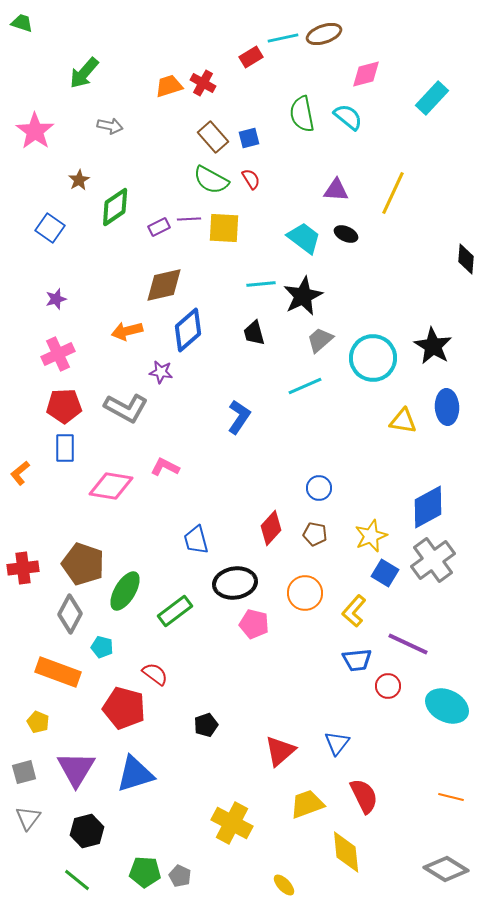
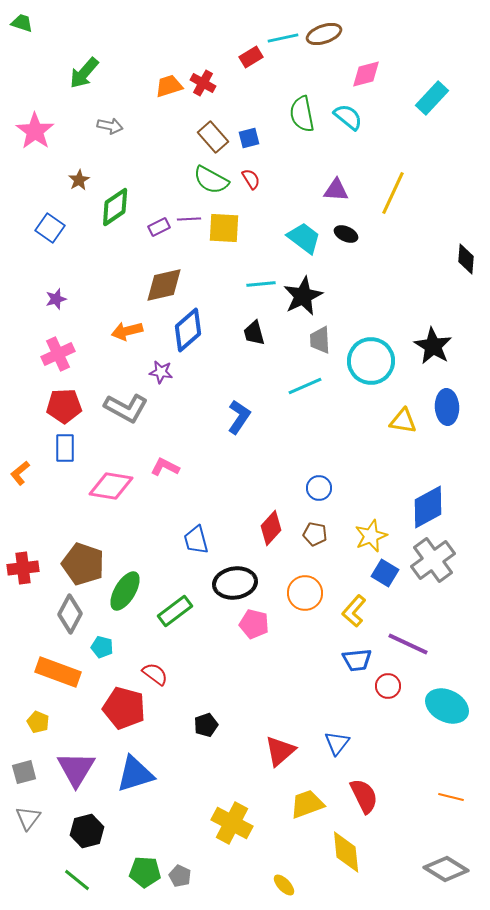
gray trapezoid at (320, 340): rotated 52 degrees counterclockwise
cyan circle at (373, 358): moved 2 px left, 3 px down
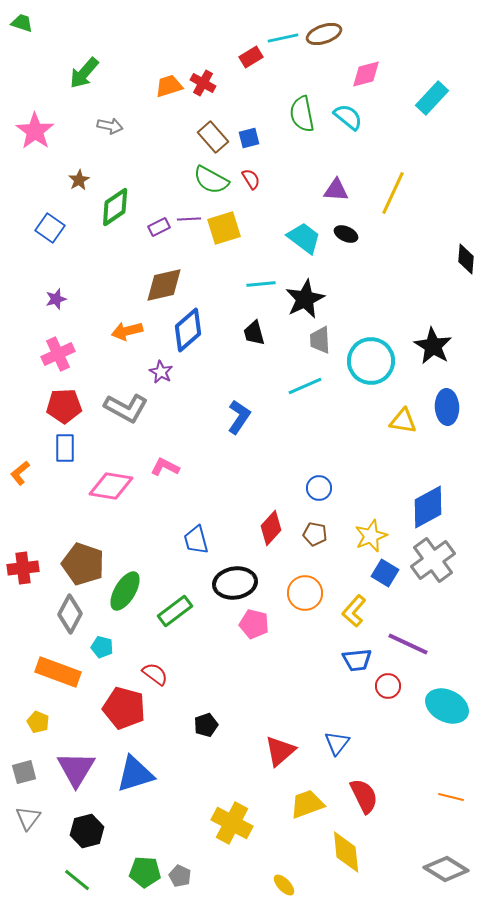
yellow square at (224, 228): rotated 20 degrees counterclockwise
black star at (303, 296): moved 2 px right, 3 px down
purple star at (161, 372): rotated 20 degrees clockwise
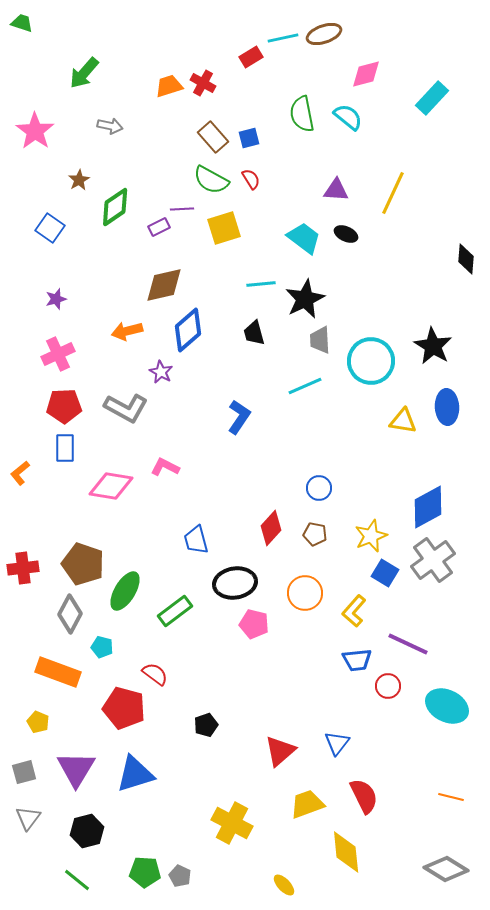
purple line at (189, 219): moved 7 px left, 10 px up
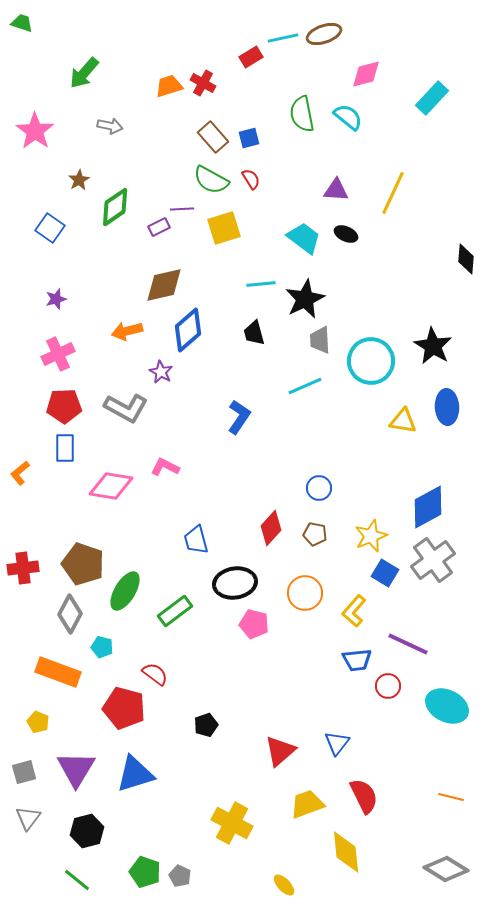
green pentagon at (145, 872): rotated 16 degrees clockwise
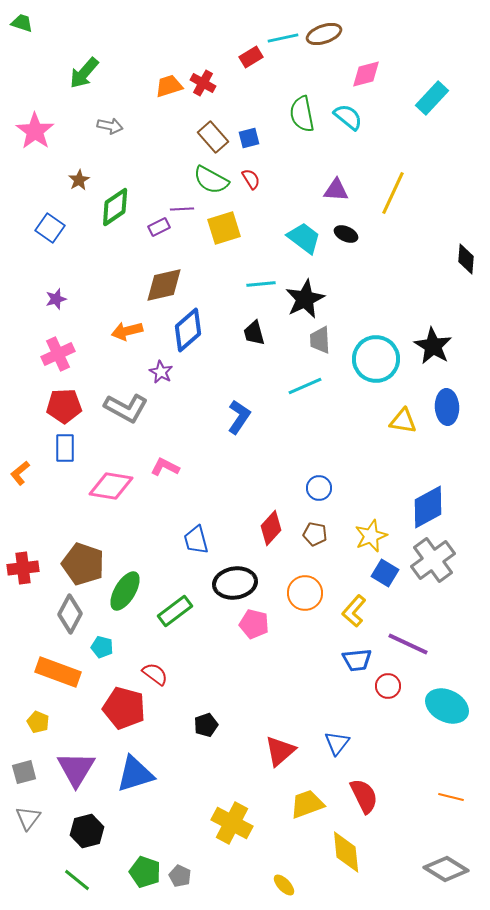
cyan circle at (371, 361): moved 5 px right, 2 px up
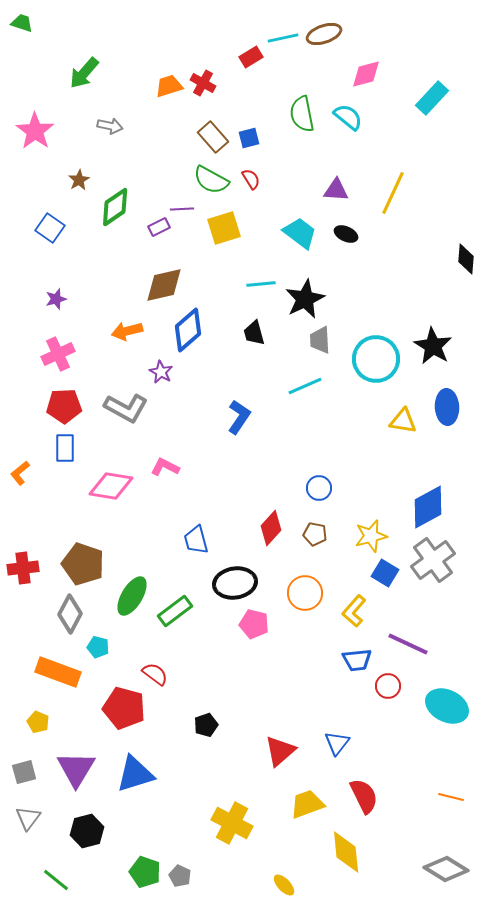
cyan trapezoid at (304, 238): moved 4 px left, 5 px up
yellow star at (371, 536): rotated 8 degrees clockwise
green ellipse at (125, 591): moved 7 px right, 5 px down
cyan pentagon at (102, 647): moved 4 px left
green line at (77, 880): moved 21 px left
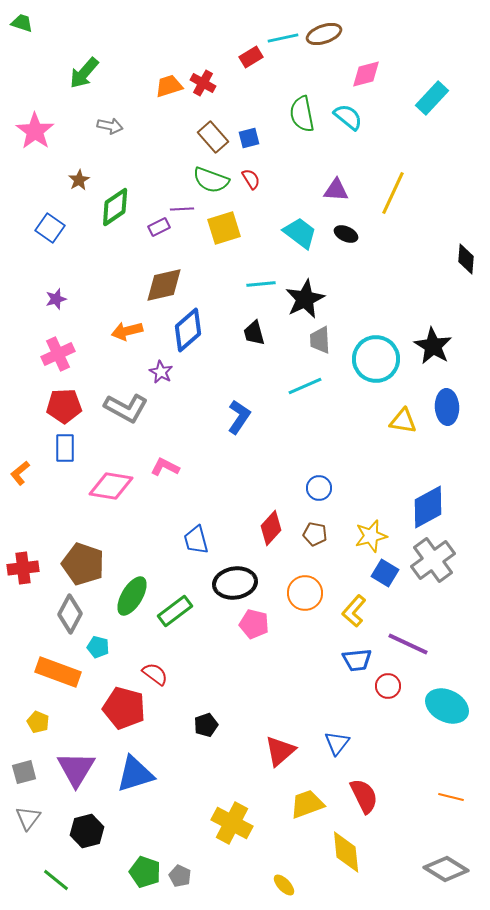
green semicircle at (211, 180): rotated 9 degrees counterclockwise
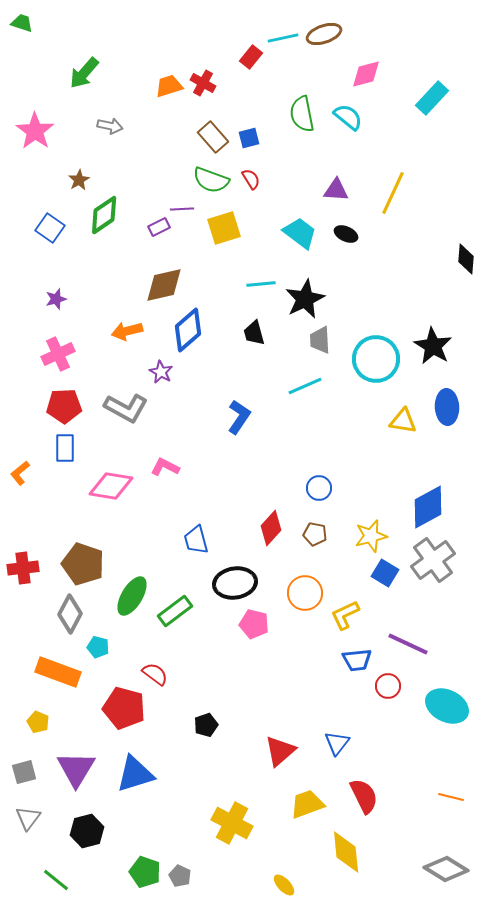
red rectangle at (251, 57): rotated 20 degrees counterclockwise
green diamond at (115, 207): moved 11 px left, 8 px down
yellow L-shape at (354, 611): moved 9 px left, 4 px down; rotated 24 degrees clockwise
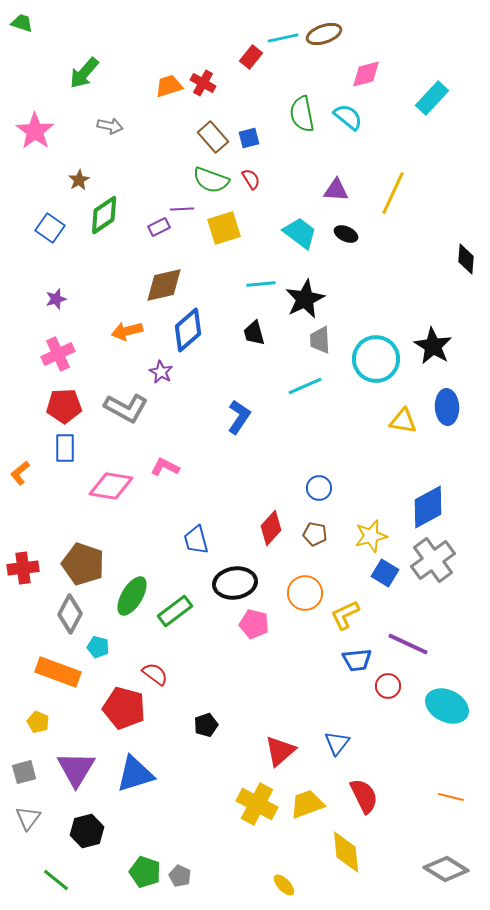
yellow cross at (232, 823): moved 25 px right, 19 px up
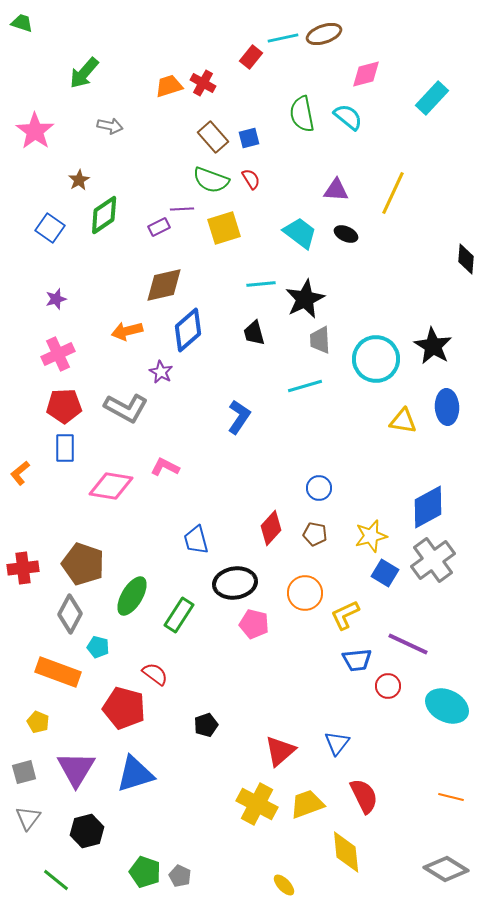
cyan line at (305, 386): rotated 8 degrees clockwise
green rectangle at (175, 611): moved 4 px right, 4 px down; rotated 20 degrees counterclockwise
